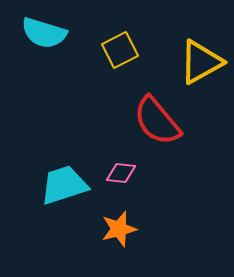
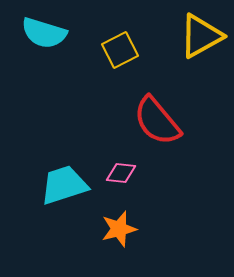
yellow triangle: moved 26 px up
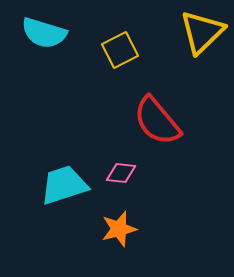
yellow triangle: moved 1 px right, 4 px up; rotated 15 degrees counterclockwise
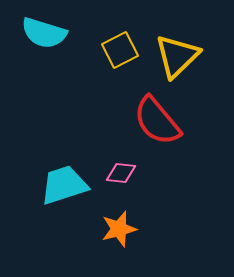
yellow triangle: moved 25 px left, 24 px down
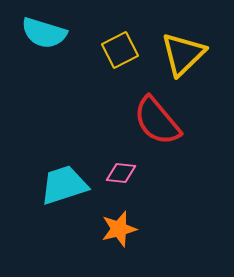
yellow triangle: moved 6 px right, 2 px up
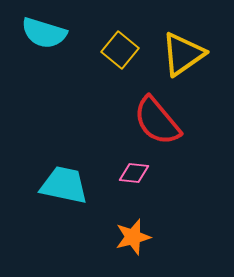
yellow square: rotated 24 degrees counterclockwise
yellow triangle: rotated 9 degrees clockwise
pink diamond: moved 13 px right
cyan trapezoid: rotated 30 degrees clockwise
orange star: moved 14 px right, 8 px down
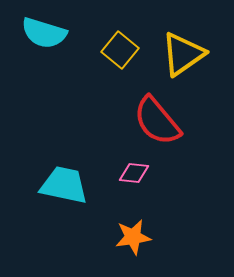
orange star: rotated 6 degrees clockwise
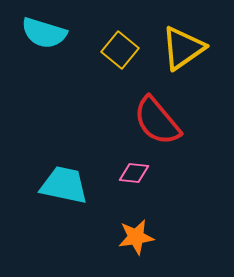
yellow triangle: moved 6 px up
orange star: moved 3 px right
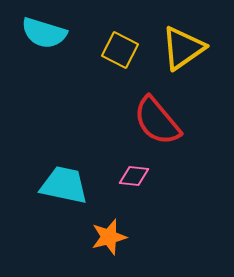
yellow square: rotated 12 degrees counterclockwise
pink diamond: moved 3 px down
orange star: moved 27 px left; rotated 6 degrees counterclockwise
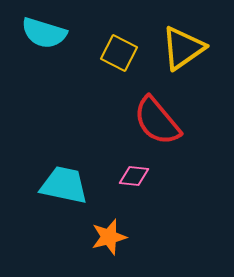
yellow square: moved 1 px left, 3 px down
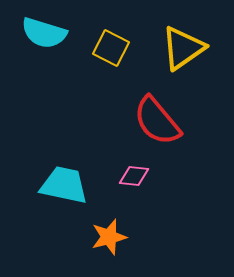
yellow square: moved 8 px left, 5 px up
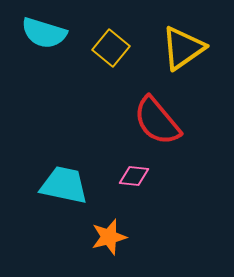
yellow square: rotated 12 degrees clockwise
